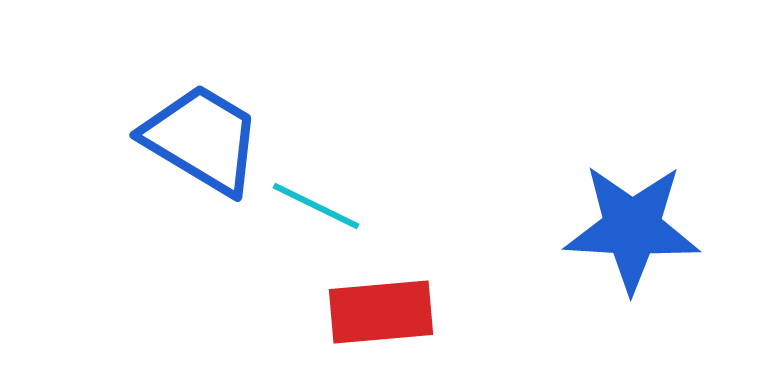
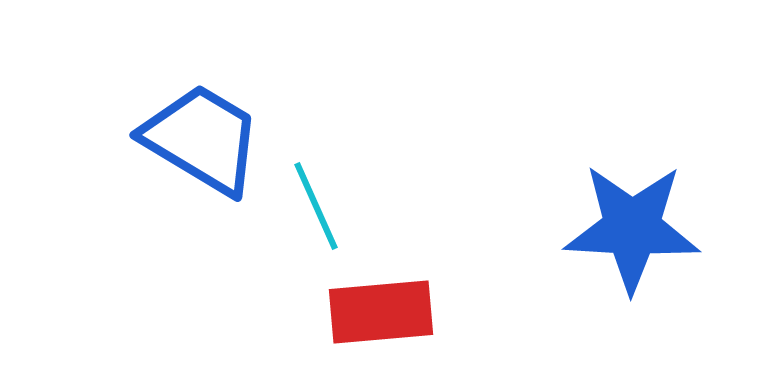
cyan line: rotated 40 degrees clockwise
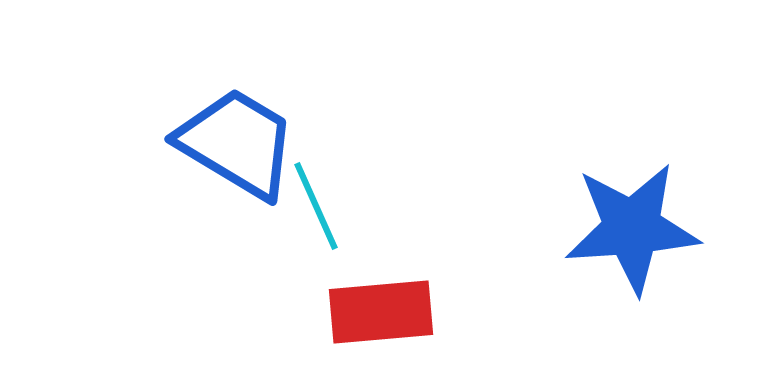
blue trapezoid: moved 35 px right, 4 px down
blue star: rotated 7 degrees counterclockwise
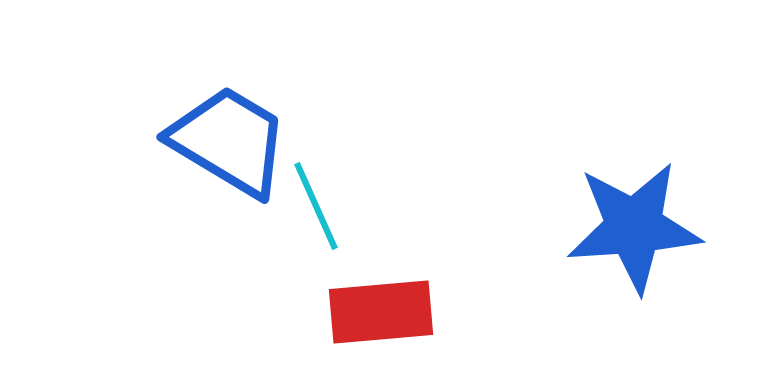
blue trapezoid: moved 8 px left, 2 px up
blue star: moved 2 px right, 1 px up
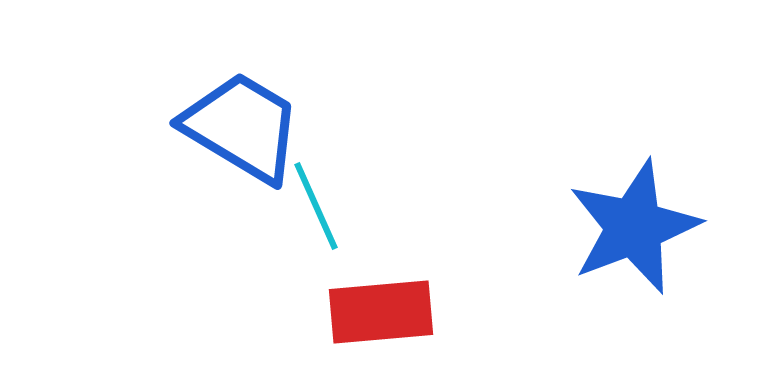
blue trapezoid: moved 13 px right, 14 px up
blue star: rotated 17 degrees counterclockwise
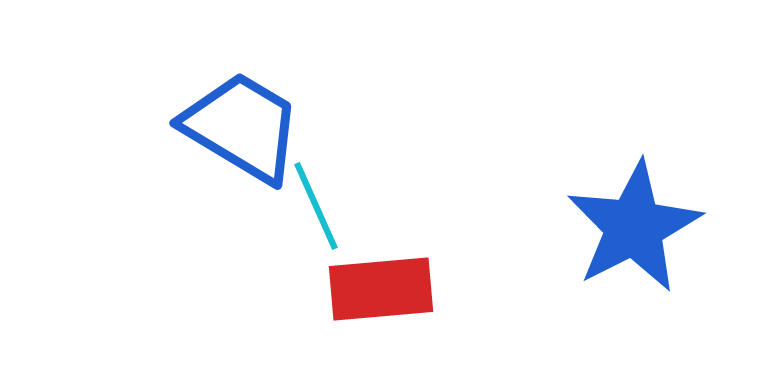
blue star: rotated 6 degrees counterclockwise
red rectangle: moved 23 px up
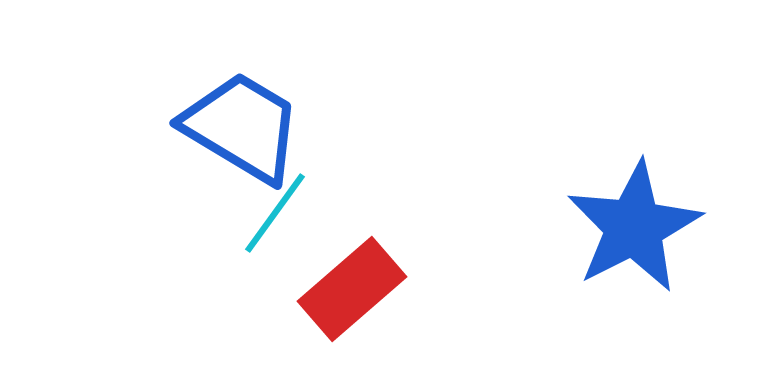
cyan line: moved 41 px left, 7 px down; rotated 60 degrees clockwise
red rectangle: moved 29 px left; rotated 36 degrees counterclockwise
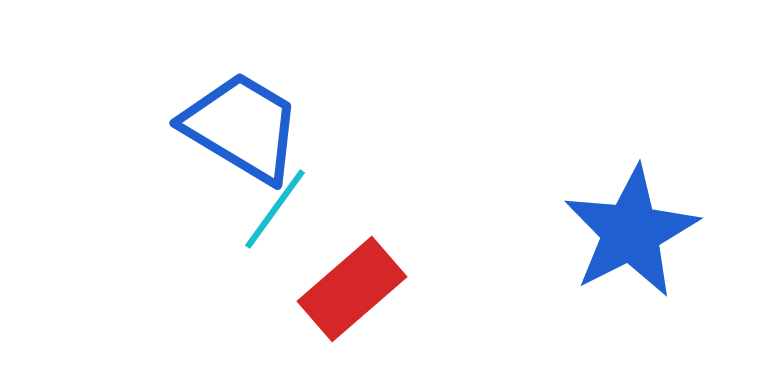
cyan line: moved 4 px up
blue star: moved 3 px left, 5 px down
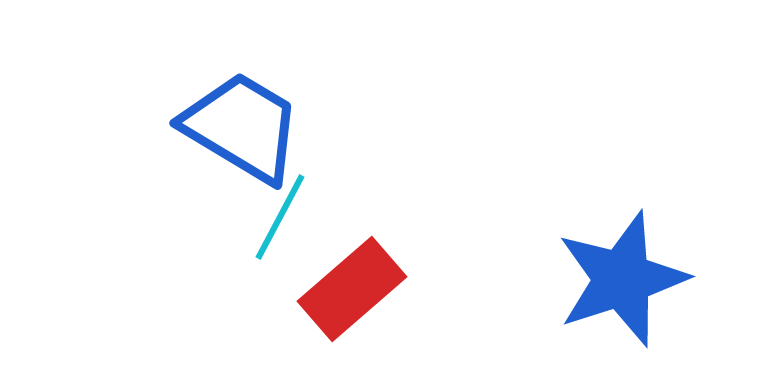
cyan line: moved 5 px right, 8 px down; rotated 8 degrees counterclockwise
blue star: moved 9 px left, 47 px down; rotated 9 degrees clockwise
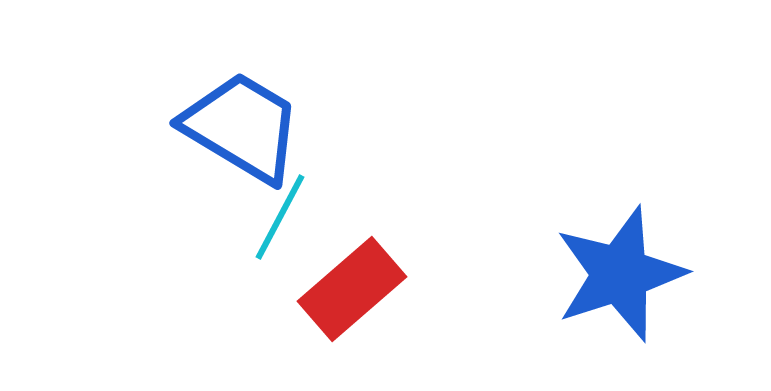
blue star: moved 2 px left, 5 px up
